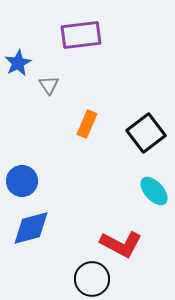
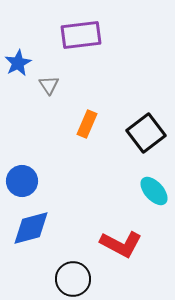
black circle: moved 19 px left
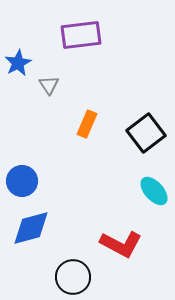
black circle: moved 2 px up
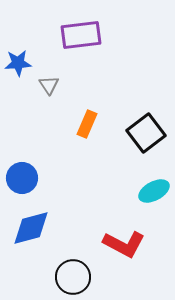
blue star: rotated 24 degrees clockwise
blue circle: moved 3 px up
cyan ellipse: rotated 76 degrees counterclockwise
red L-shape: moved 3 px right
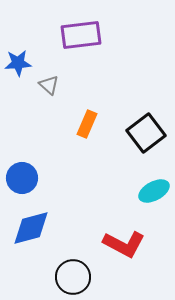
gray triangle: rotated 15 degrees counterclockwise
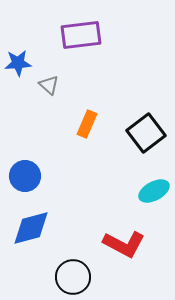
blue circle: moved 3 px right, 2 px up
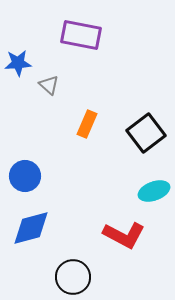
purple rectangle: rotated 18 degrees clockwise
cyan ellipse: rotated 8 degrees clockwise
red L-shape: moved 9 px up
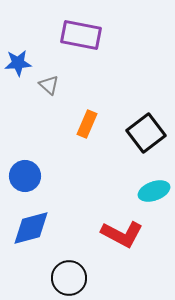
red L-shape: moved 2 px left, 1 px up
black circle: moved 4 px left, 1 px down
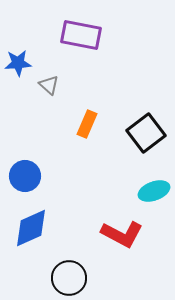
blue diamond: rotated 9 degrees counterclockwise
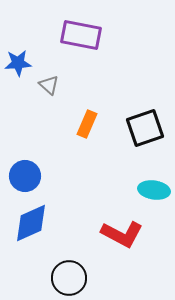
black square: moved 1 px left, 5 px up; rotated 18 degrees clockwise
cyan ellipse: moved 1 px up; rotated 28 degrees clockwise
blue diamond: moved 5 px up
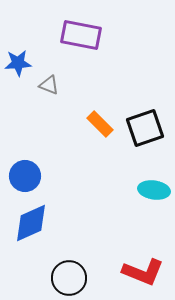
gray triangle: rotated 20 degrees counterclockwise
orange rectangle: moved 13 px right; rotated 68 degrees counterclockwise
red L-shape: moved 21 px right, 38 px down; rotated 6 degrees counterclockwise
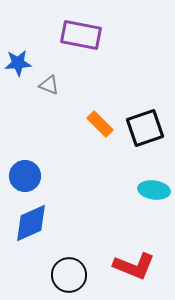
red L-shape: moved 9 px left, 6 px up
black circle: moved 3 px up
